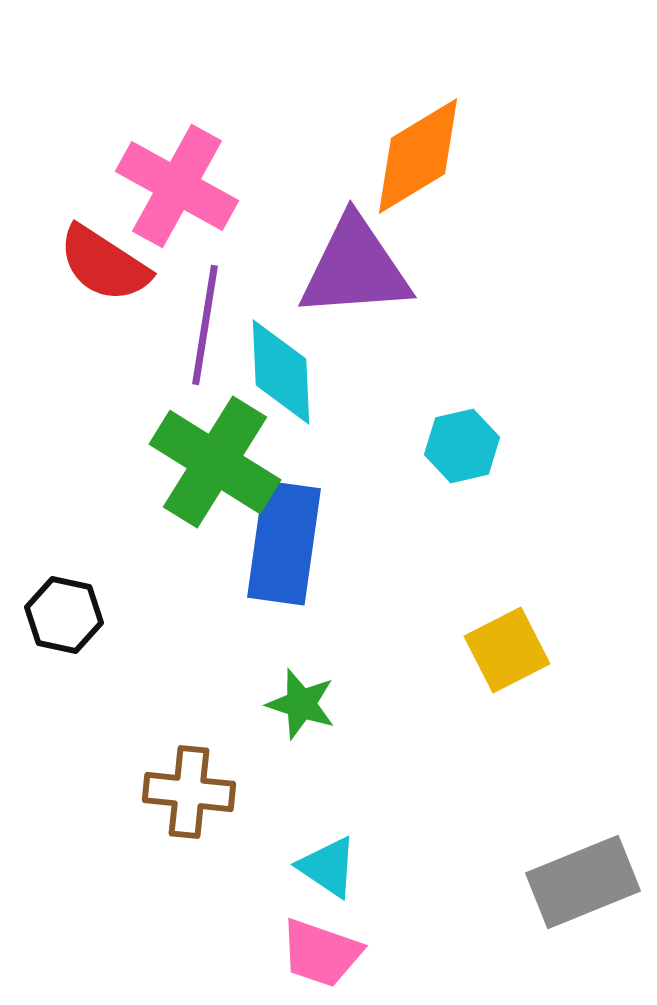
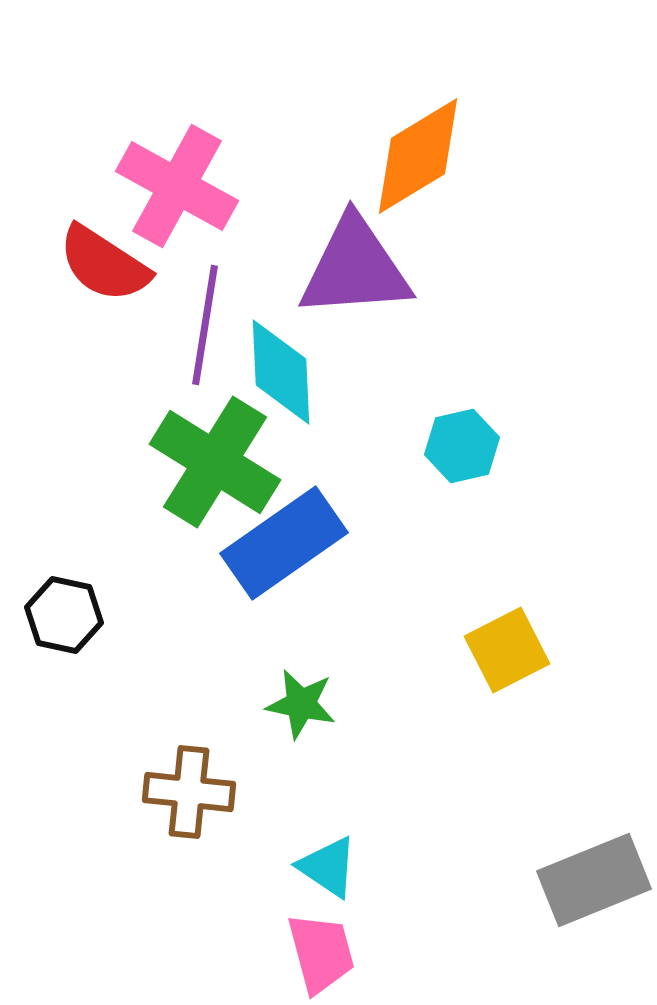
blue rectangle: rotated 47 degrees clockwise
green star: rotated 6 degrees counterclockwise
gray rectangle: moved 11 px right, 2 px up
pink trapezoid: rotated 124 degrees counterclockwise
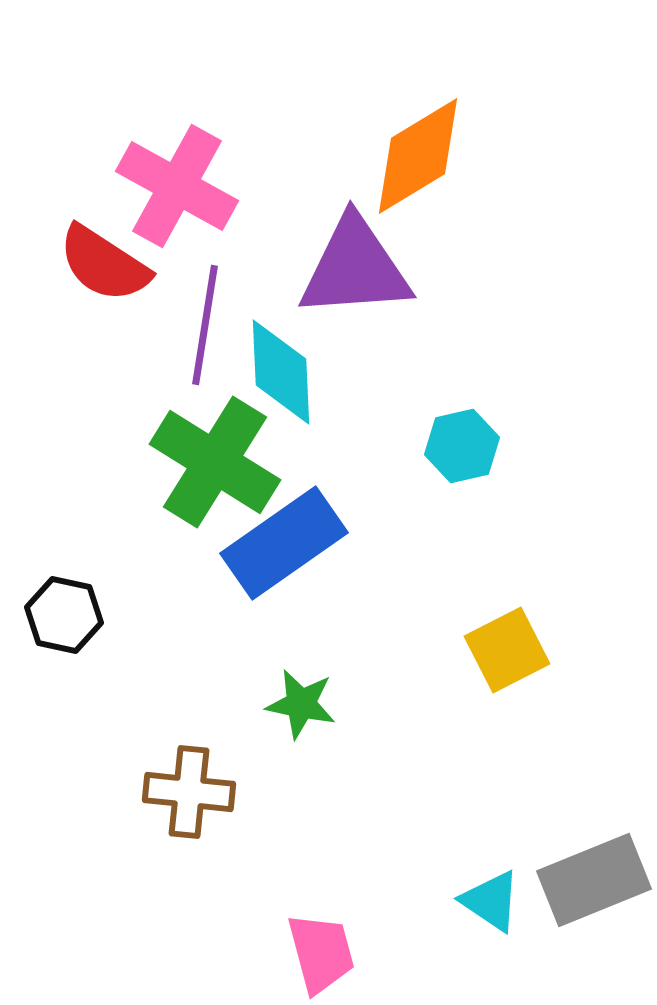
cyan triangle: moved 163 px right, 34 px down
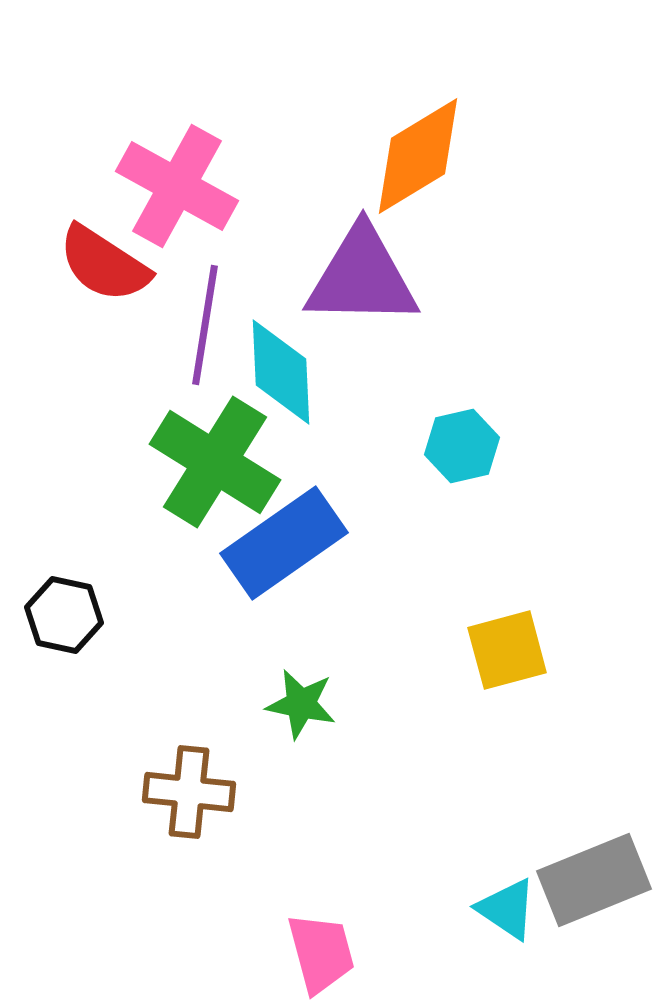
purple triangle: moved 7 px right, 9 px down; rotated 5 degrees clockwise
yellow square: rotated 12 degrees clockwise
cyan triangle: moved 16 px right, 8 px down
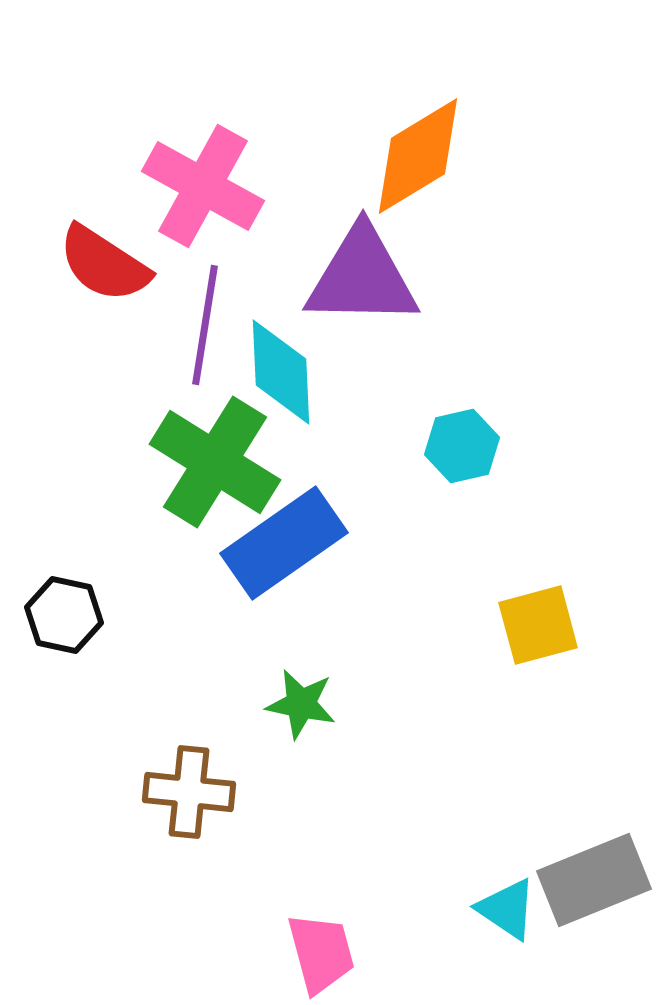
pink cross: moved 26 px right
yellow square: moved 31 px right, 25 px up
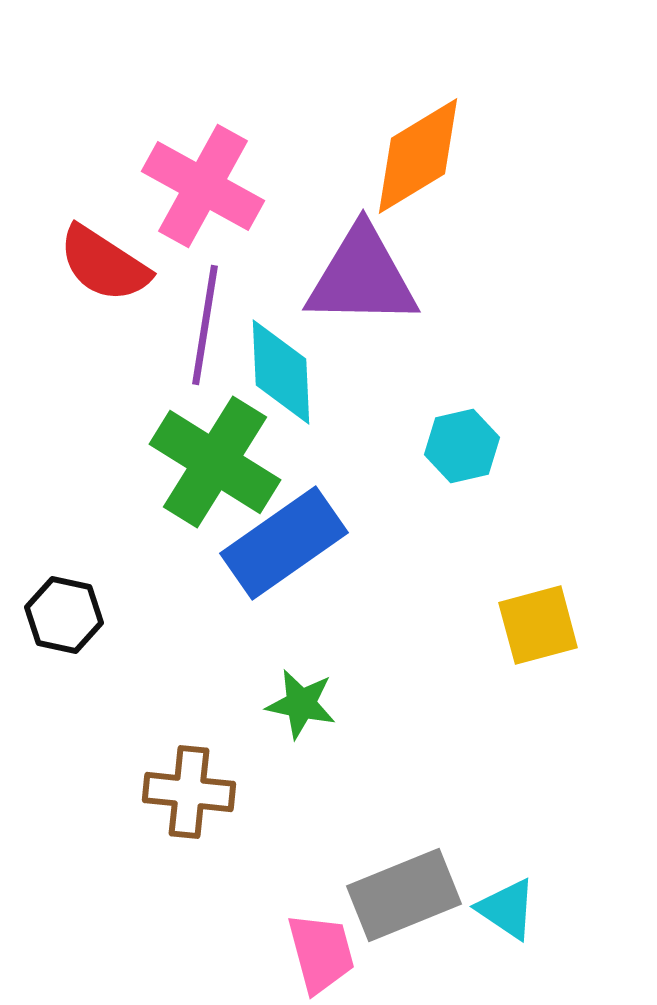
gray rectangle: moved 190 px left, 15 px down
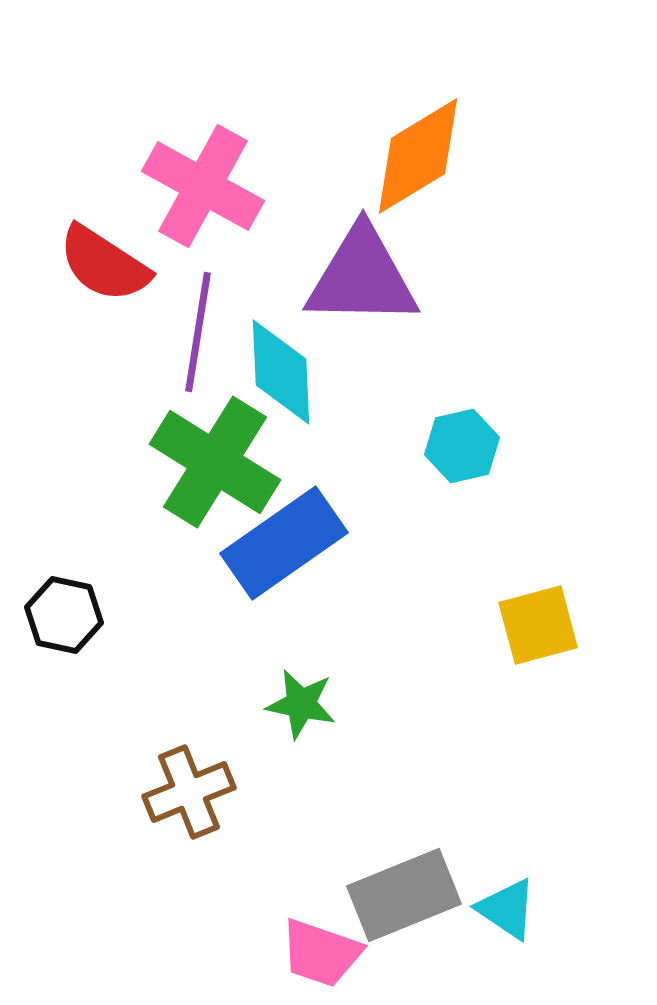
purple line: moved 7 px left, 7 px down
brown cross: rotated 28 degrees counterclockwise
pink trapezoid: rotated 124 degrees clockwise
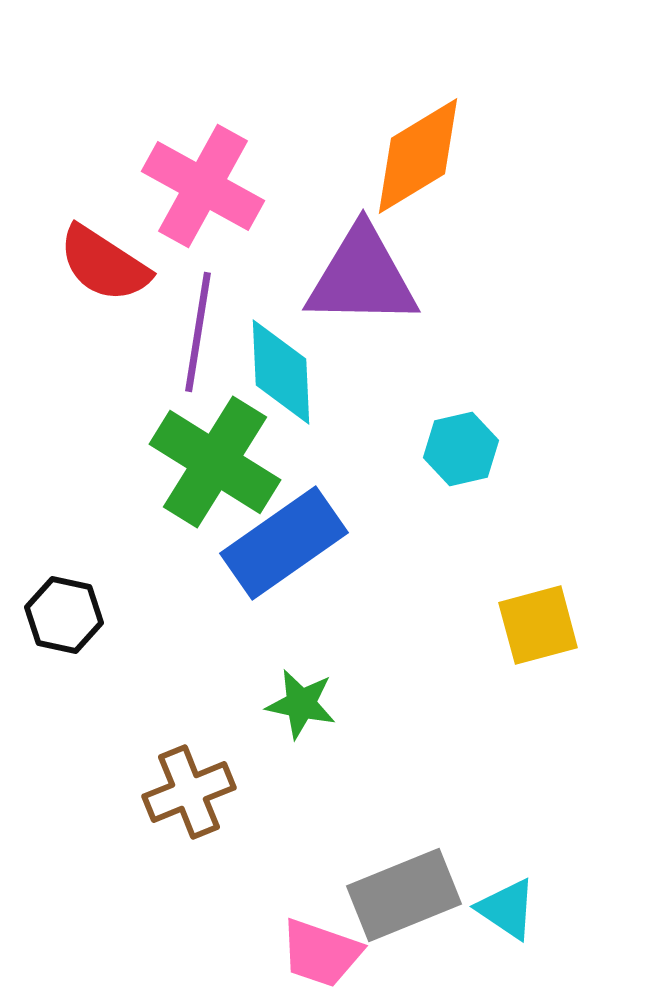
cyan hexagon: moved 1 px left, 3 px down
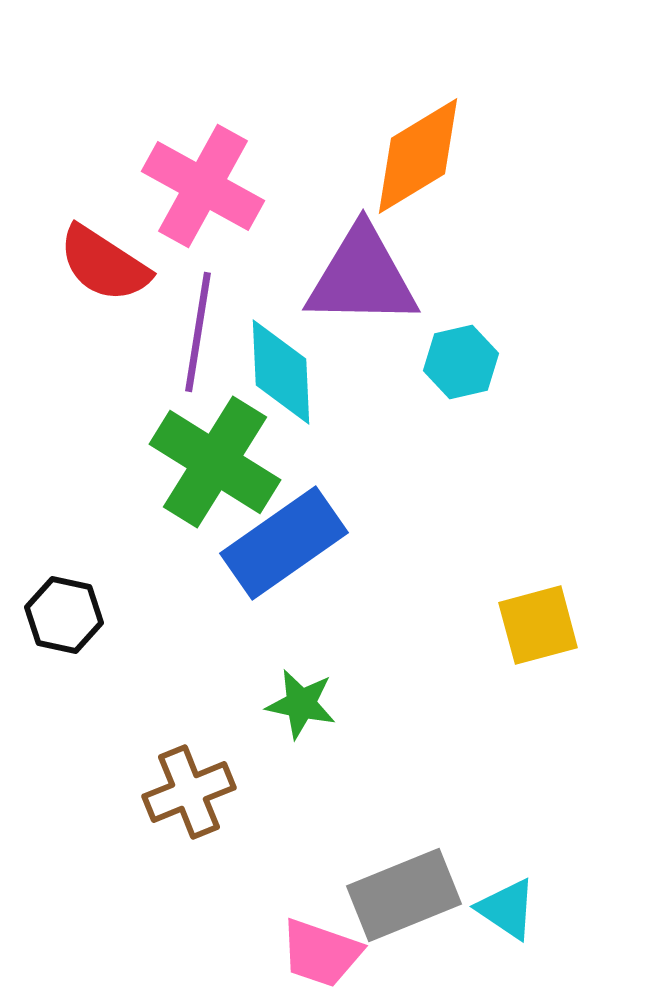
cyan hexagon: moved 87 px up
